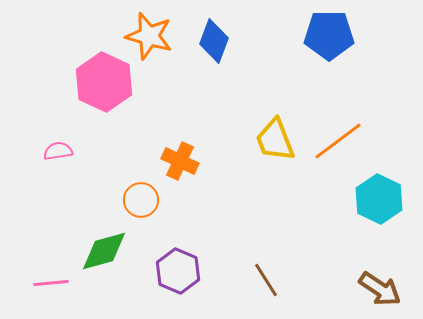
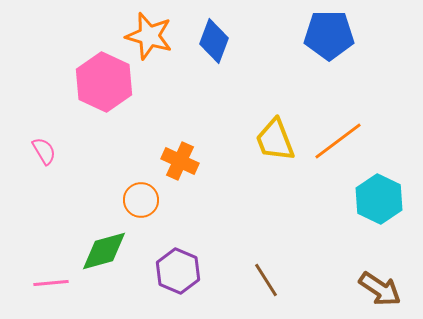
pink semicircle: moved 14 px left; rotated 68 degrees clockwise
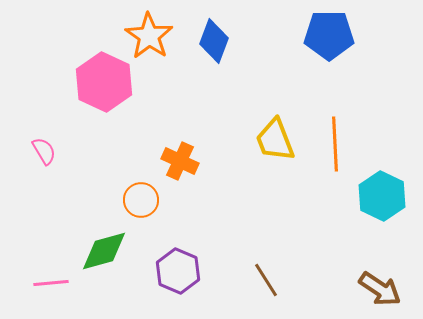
orange star: rotated 18 degrees clockwise
orange line: moved 3 px left, 3 px down; rotated 56 degrees counterclockwise
cyan hexagon: moved 3 px right, 3 px up
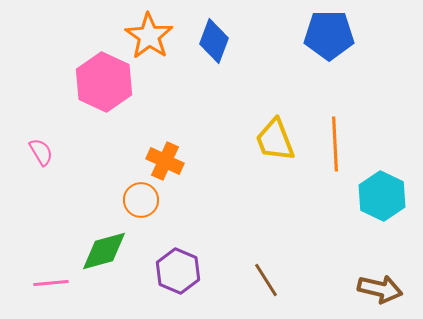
pink semicircle: moved 3 px left, 1 px down
orange cross: moved 15 px left
brown arrow: rotated 21 degrees counterclockwise
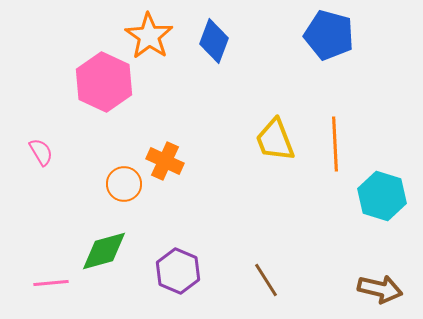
blue pentagon: rotated 15 degrees clockwise
cyan hexagon: rotated 9 degrees counterclockwise
orange circle: moved 17 px left, 16 px up
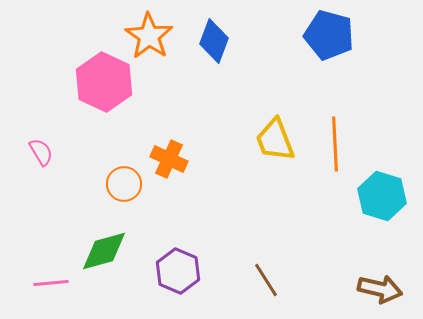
orange cross: moved 4 px right, 2 px up
